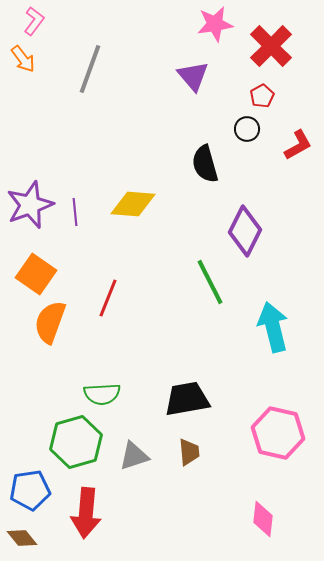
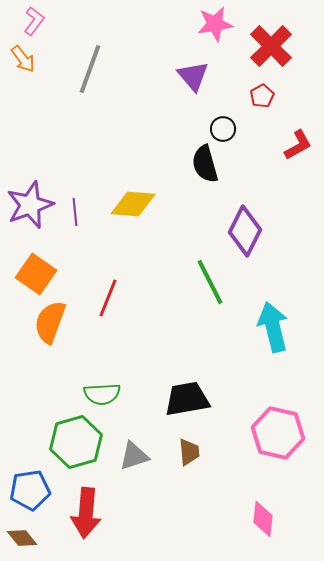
black circle: moved 24 px left
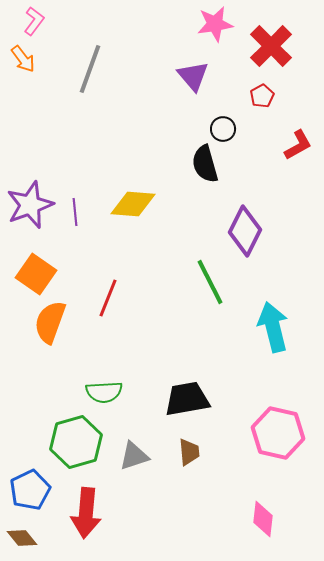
green semicircle: moved 2 px right, 2 px up
blue pentagon: rotated 18 degrees counterclockwise
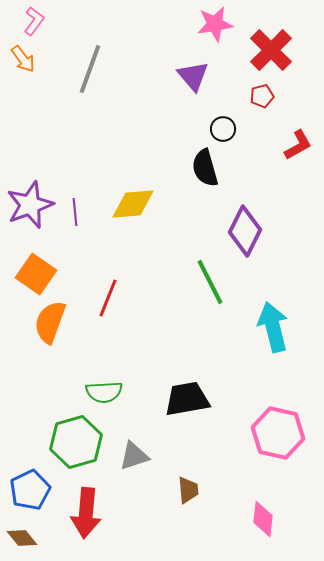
red cross: moved 4 px down
red pentagon: rotated 15 degrees clockwise
black semicircle: moved 4 px down
yellow diamond: rotated 9 degrees counterclockwise
brown trapezoid: moved 1 px left, 38 px down
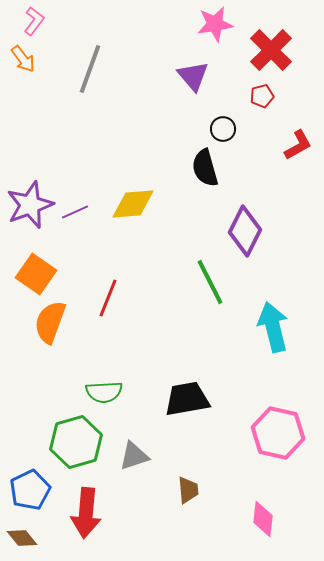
purple line: rotated 72 degrees clockwise
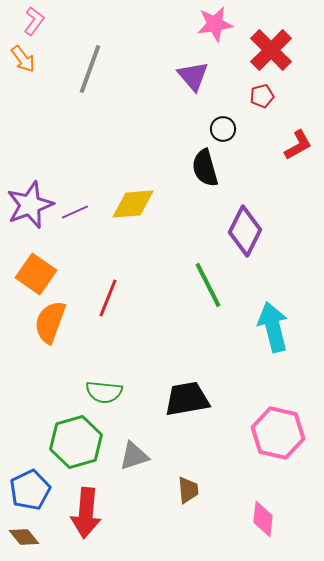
green line: moved 2 px left, 3 px down
green semicircle: rotated 9 degrees clockwise
brown diamond: moved 2 px right, 1 px up
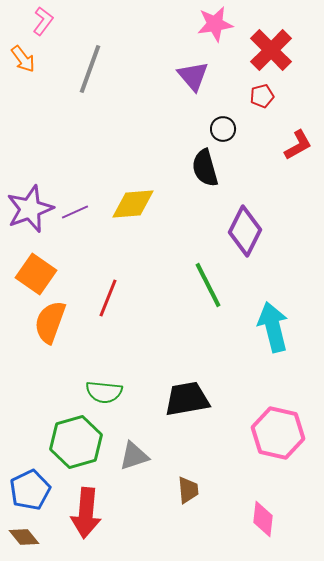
pink L-shape: moved 9 px right
purple star: moved 4 px down
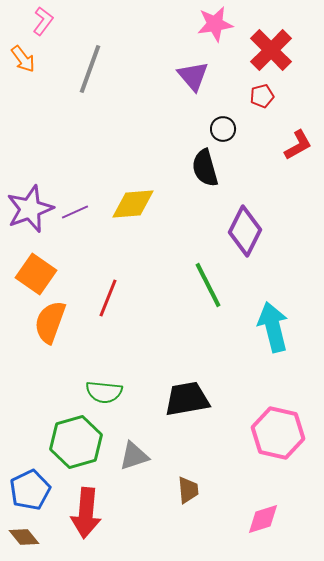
pink diamond: rotated 66 degrees clockwise
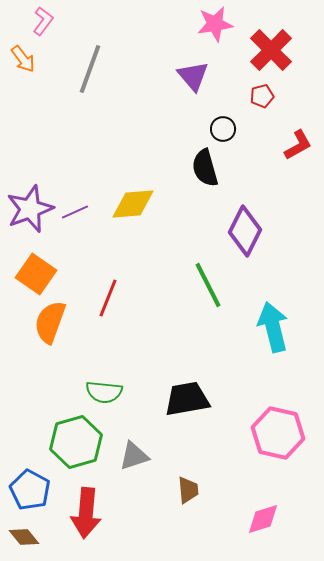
blue pentagon: rotated 18 degrees counterclockwise
